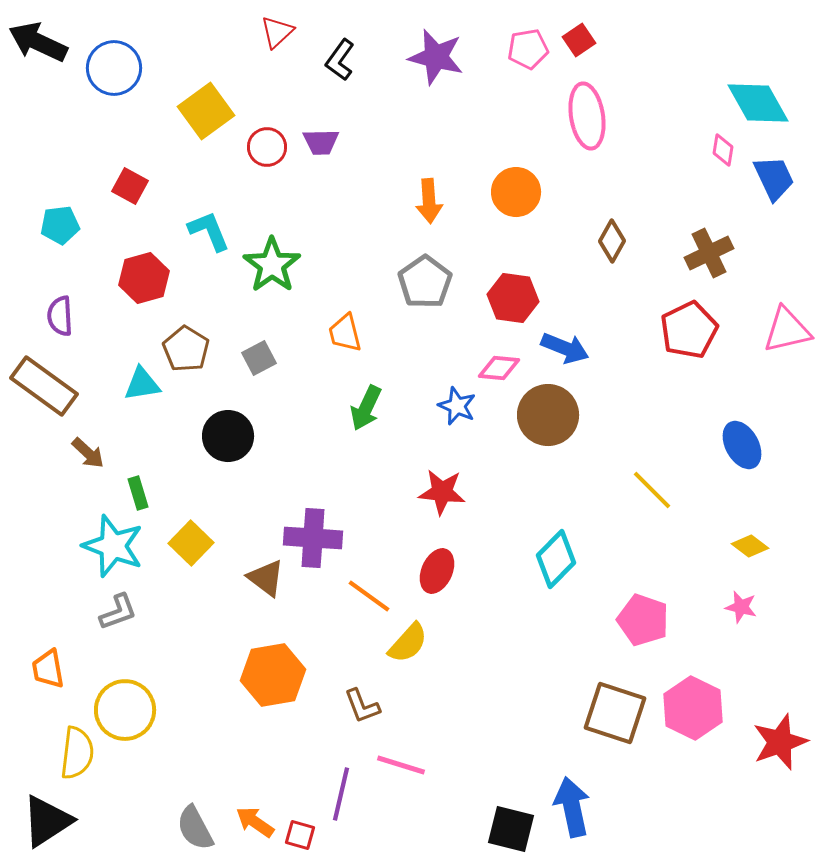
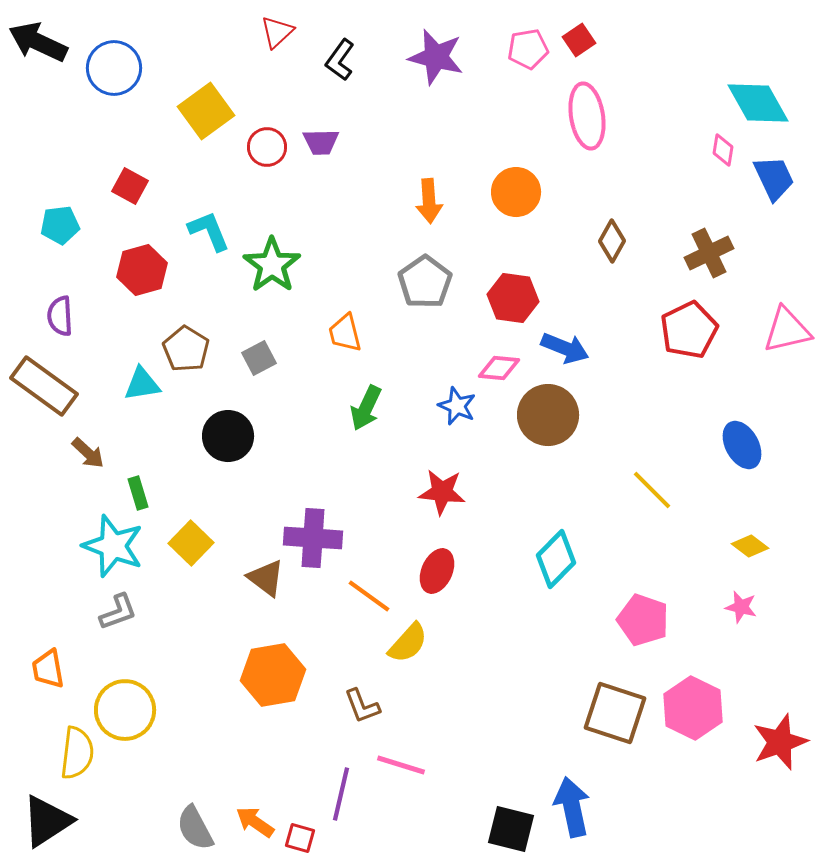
red hexagon at (144, 278): moved 2 px left, 8 px up
red square at (300, 835): moved 3 px down
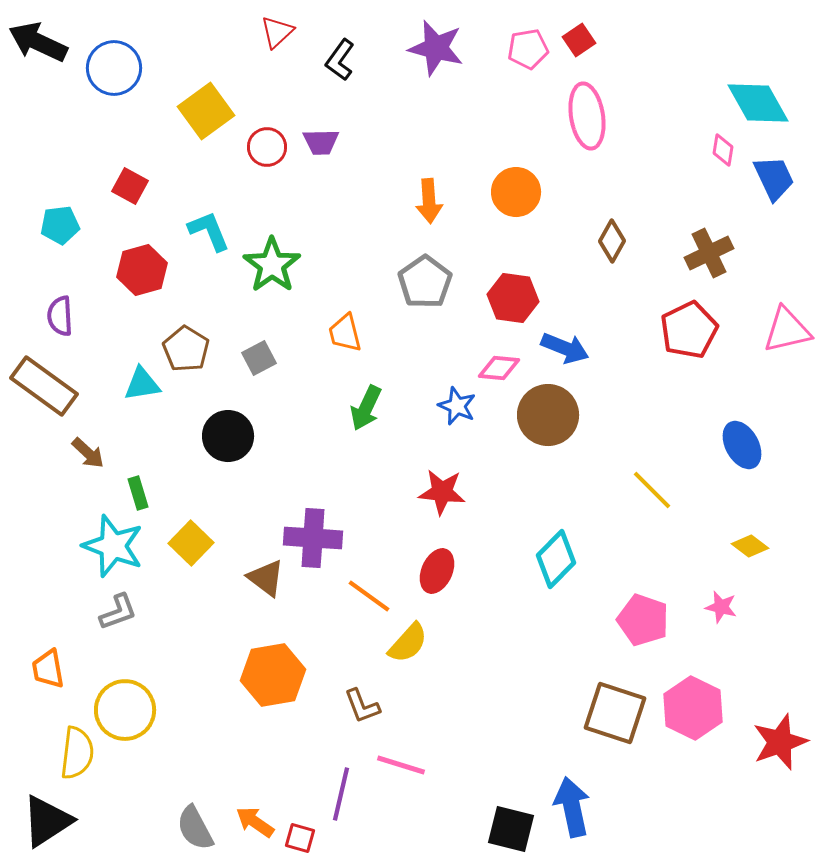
purple star at (436, 57): moved 9 px up
pink star at (741, 607): moved 20 px left
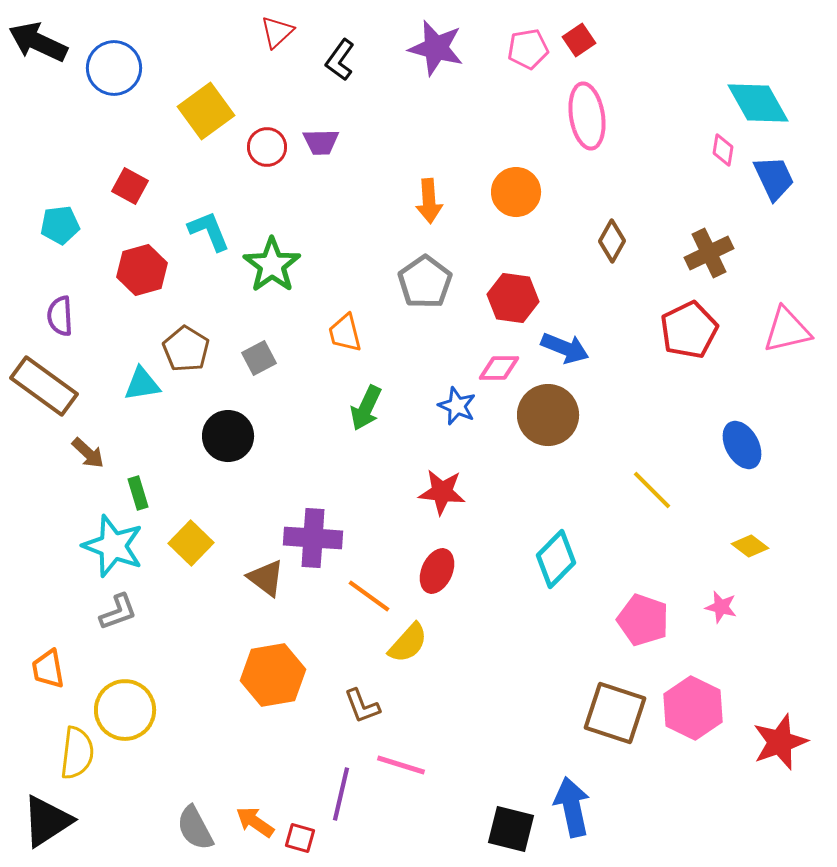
pink diamond at (499, 368): rotated 6 degrees counterclockwise
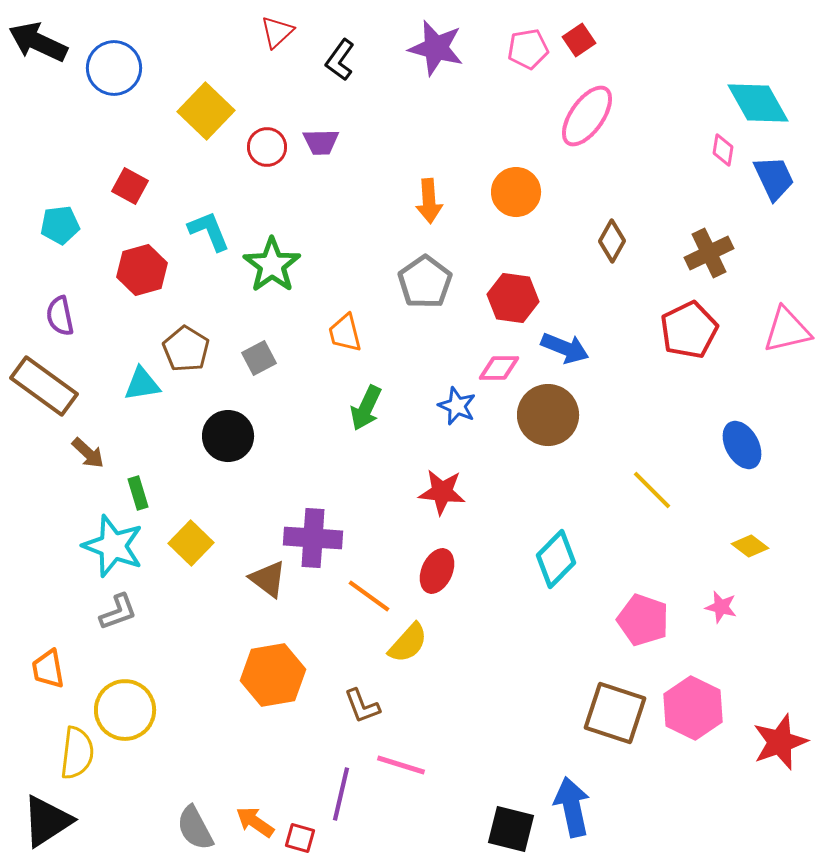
yellow square at (206, 111): rotated 10 degrees counterclockwise
pink ellipse at (587, 116): rotated 44 degrees clockwise
purple semicircle at (60, 316): rotated 9 degrees counterclockwise
brown triangle at (266, 578): moved 2 px right, 1 px down
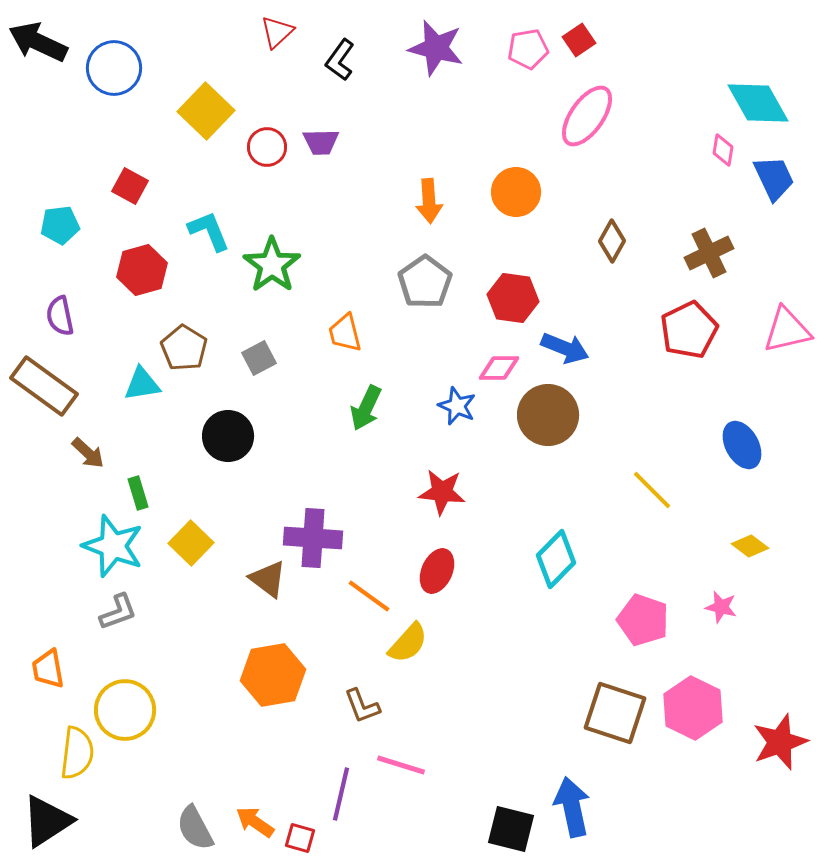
brown pentagon at (186, 349): moved 2 px left, 1 px up
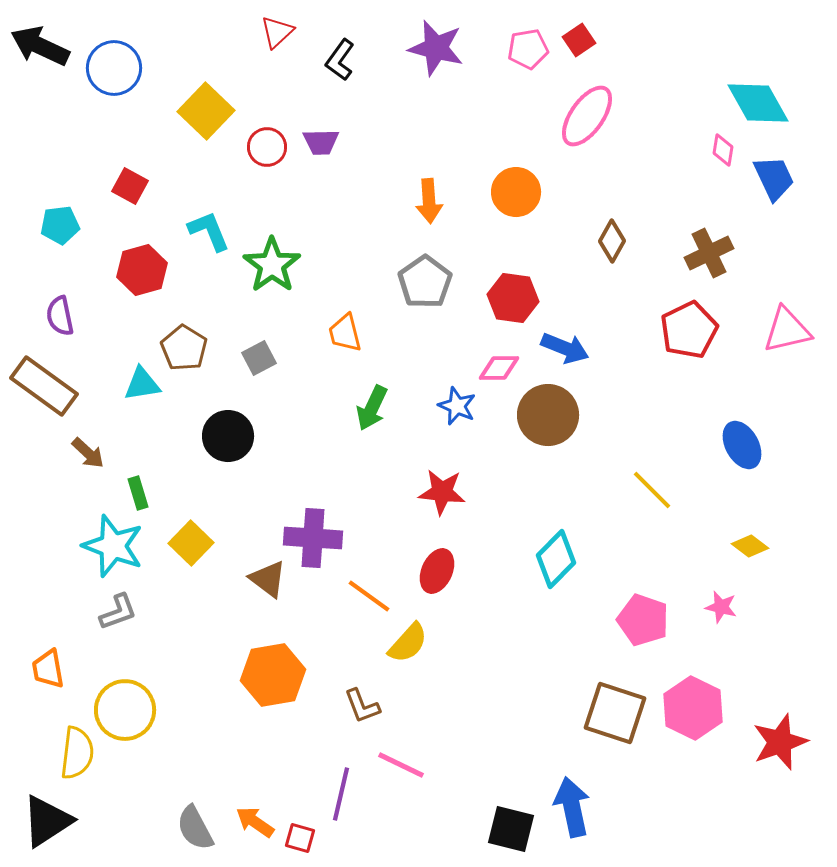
black arrow at (38, 42): moved 2 px right, 4 px down
green arrow at (366, 408): moved 6 px right
pink line at (401, 765): rotated 9 degrees clockwise
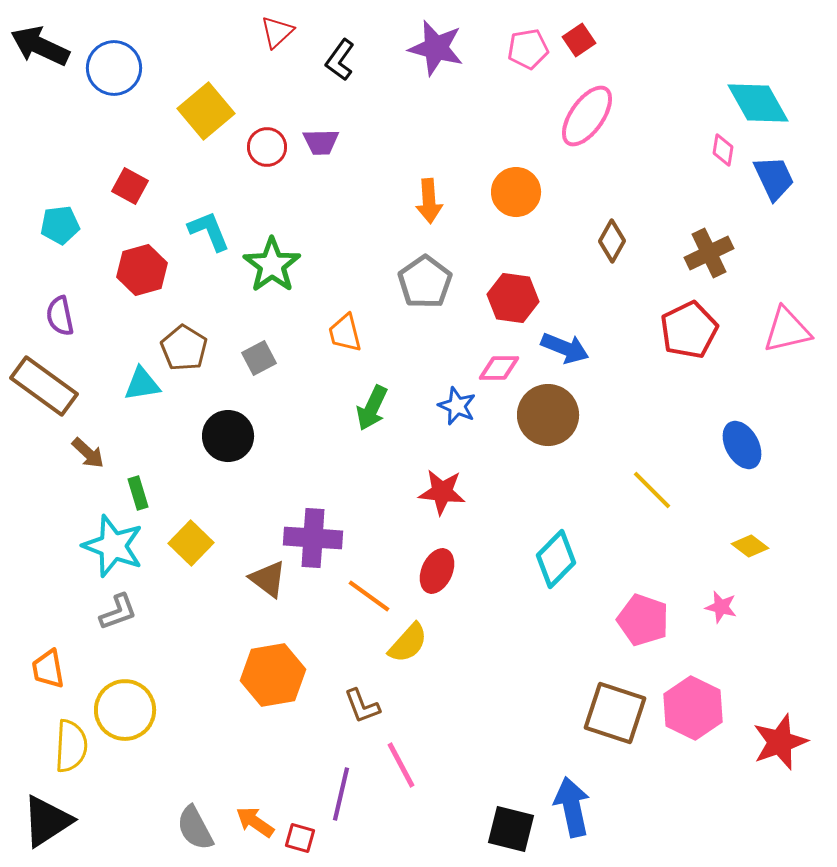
yellow square at (206, 111): rotated 6 degrees clockwise
yellow semicircle at (77, 753): moved 6 px left, 7 px up; rotated 4 degrees counterclockwise
pink line at (401, 765): rotated 36 degrees clockwise
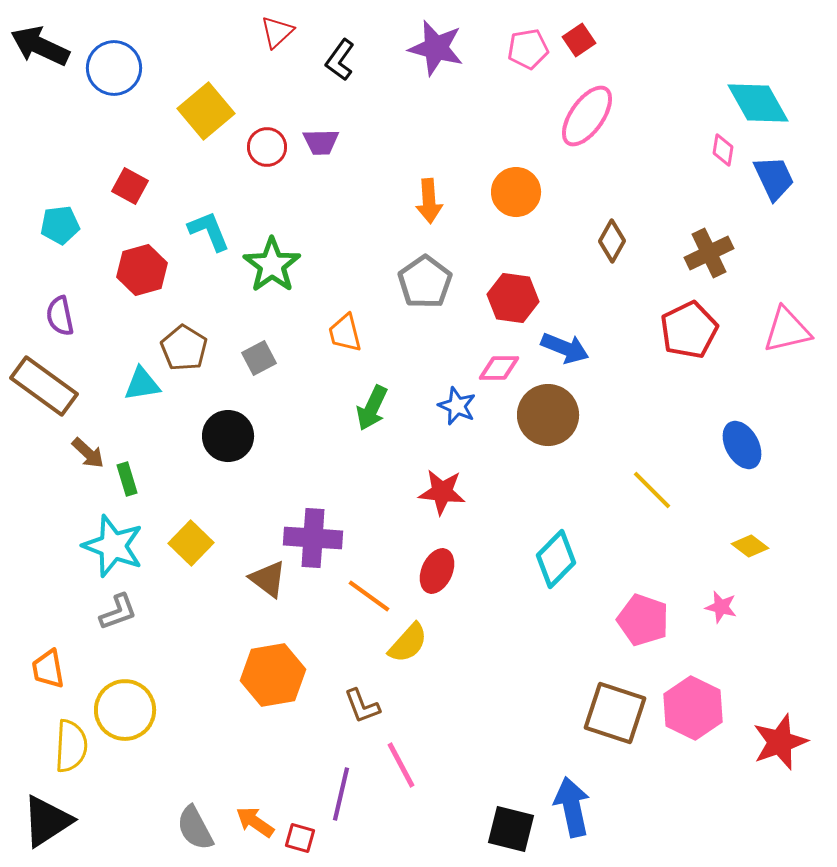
green rectangle at (138, 493): moved 11 px left, 14 px up
